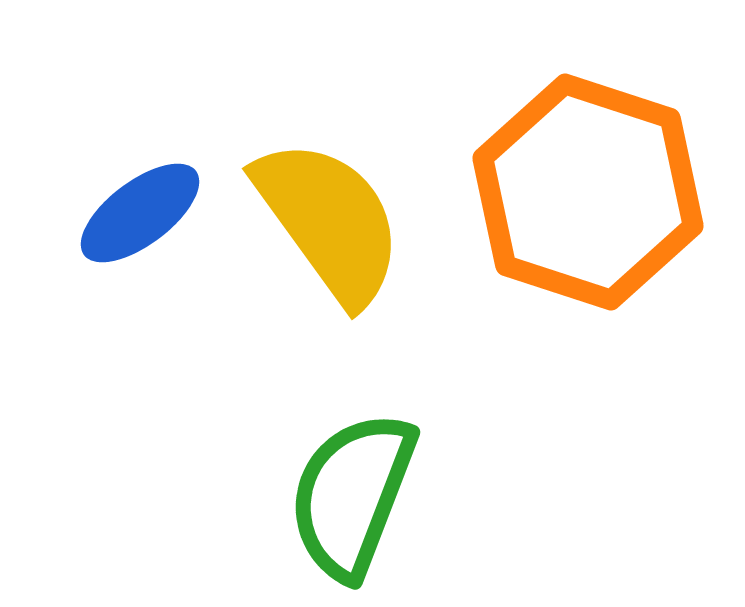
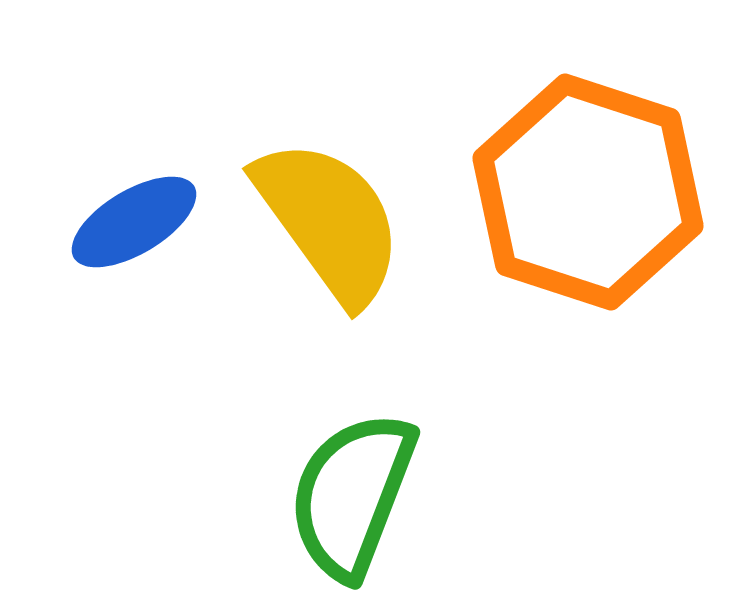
blue ellipse: moved 6 px left, 9 px down; rotated 6 degrees clockwise
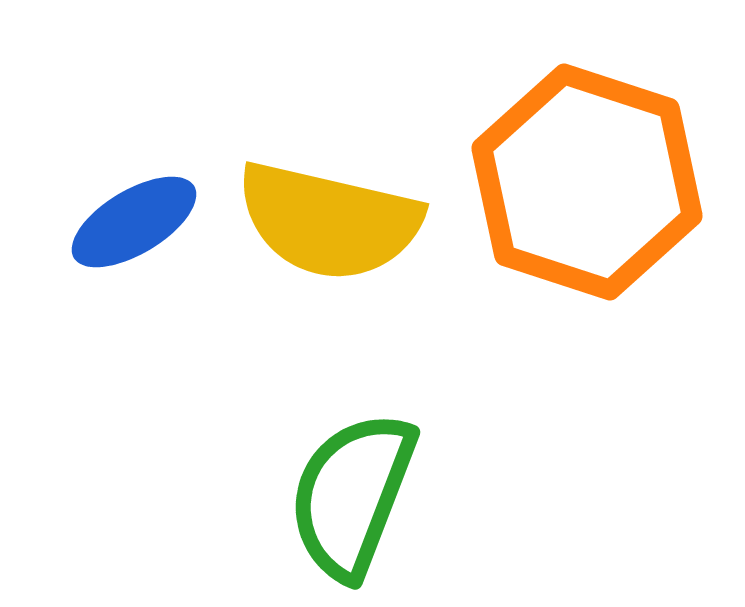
orange hexagon: moved 1 px left, 10 px up
yellow semicircle: rotated 139 degrees clockwise
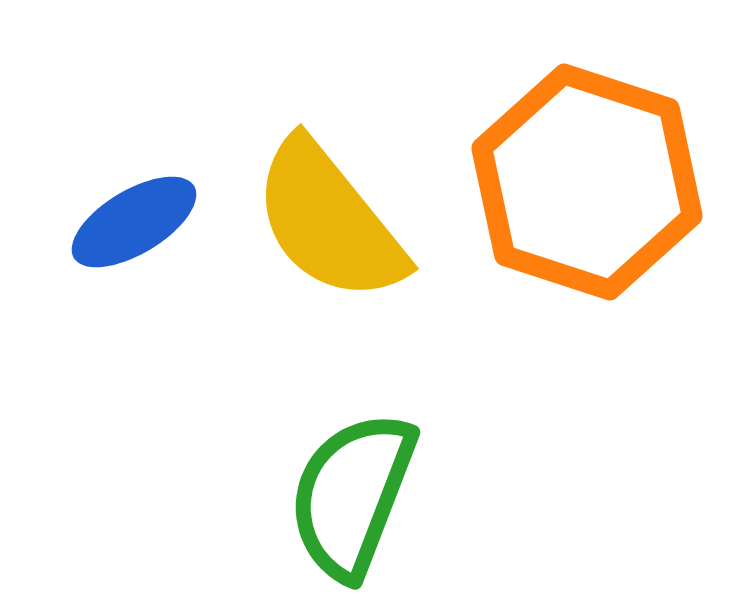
yellow semicircle: rotated 38 degrees clockwise
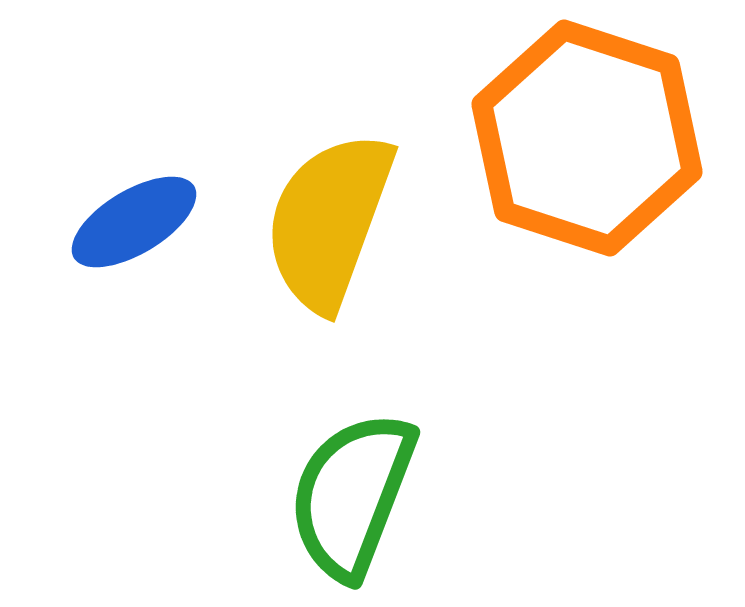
orange hexagon: moved 44 px up
yellow semicircle: rotated 59 degrees clockwise
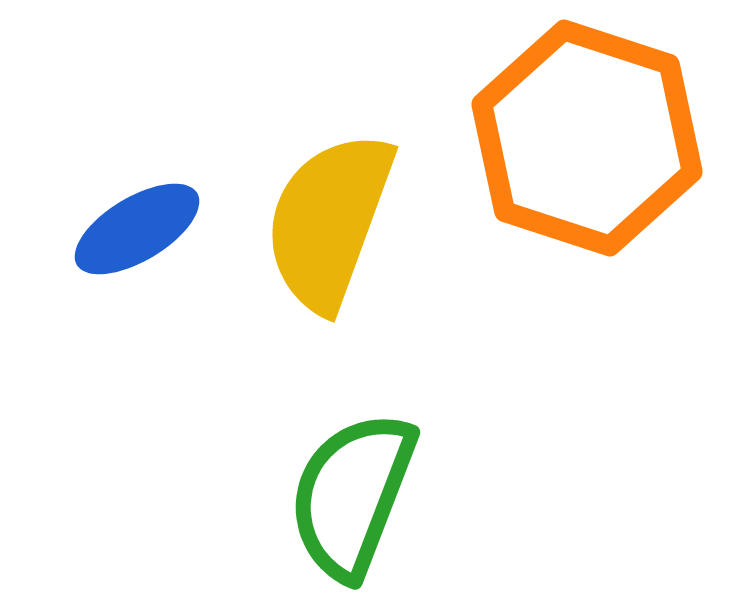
blue ellipse: moved 3 px right, 7 px down
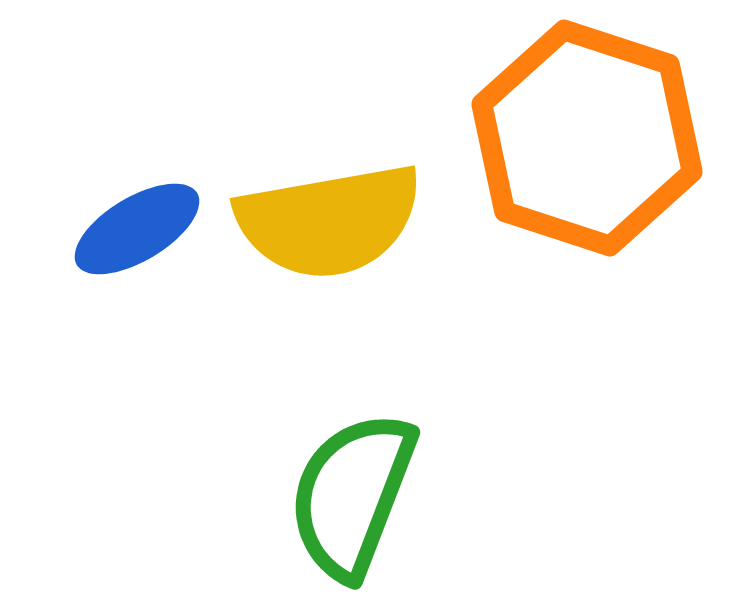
yellow semicircle: rotated 120 degrees counterclockwise
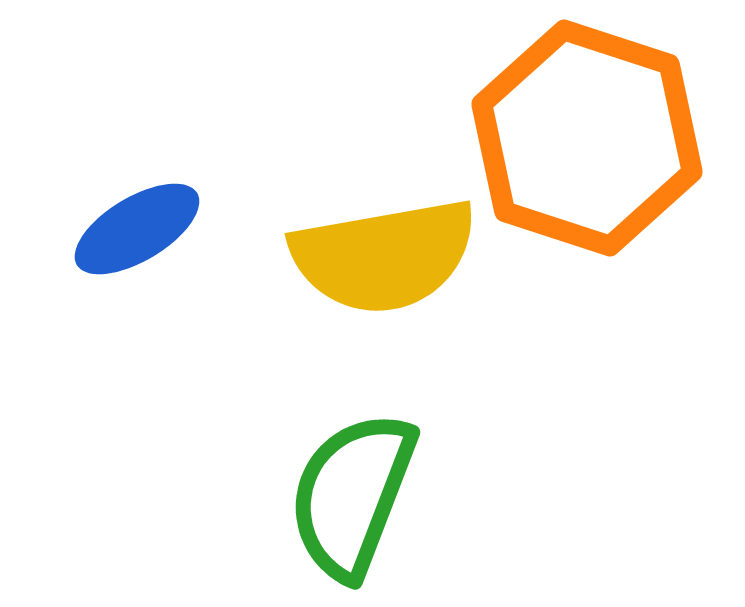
yellow semicircle: moved 55 px right, 35 px down
